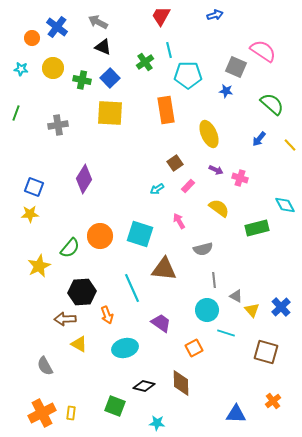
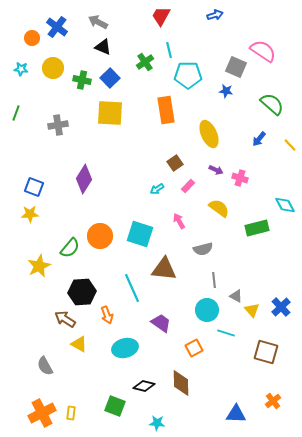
brown arrow at (65, 319): rotated 35 degrees clockwise
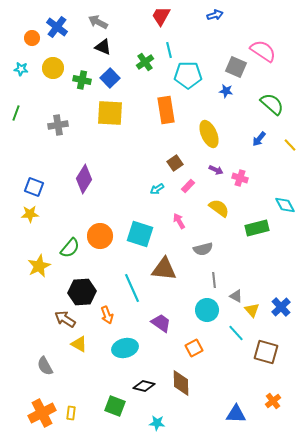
cyan line at (226, 333): moved 10 px right; rotated 30 degrees clockwise
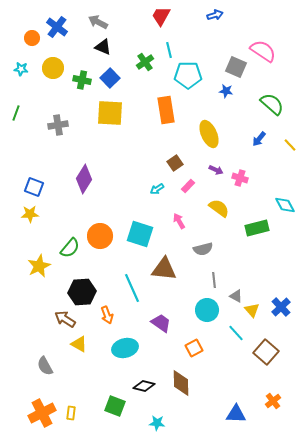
brown square at (266, 352): rotated 25 degrees clockwise
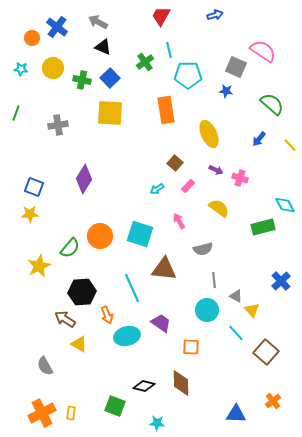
brown square at (175, 163): rotated 14 degrees counterclockwise
green rectangle at (257, 228): moved 6 px right, 1 px up
blue cross at (281, 307): moved 26 px up
cyan ellipse at (125, 348): moved 2 px right, 12 px up
orange square at (194, 348): moved 3 px left, 1 px up; rotated 30 degrees clockwise
